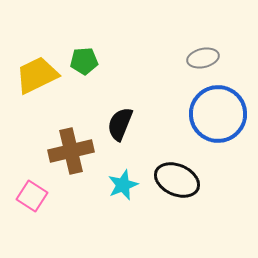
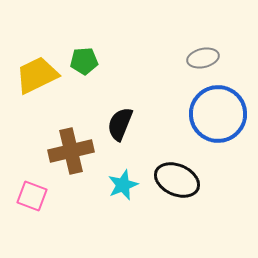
pink square: rotated 12 degrees counterclockwise
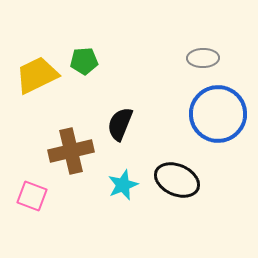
gray ellipse: rotated 12 degrees clockwise
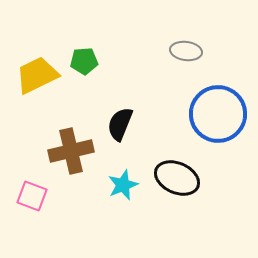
gray ellipse: moved 17 px left, 7 px up; rotated 8 degrees clockwise
black ellipse: moved 2 px up
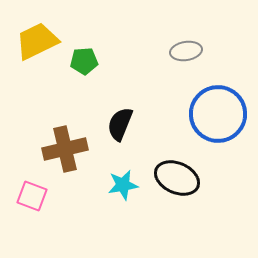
gray ellipse: rotated 16 degrees counterclockwise
yellow trapezoid: moved 34 px up
brown cross: moved 6 px left, 2 px up
cyan star: rotated 12 degrees clockwise
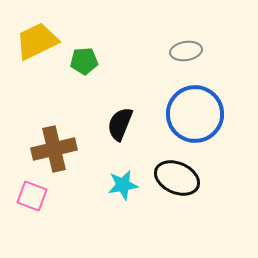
blue circle: moved 23 px left
brown cross: moved 11 px left
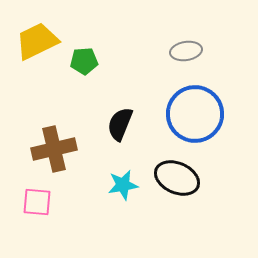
pink square: moved 5 px right, 6 px down; rotated 16 degrees counterclockwise
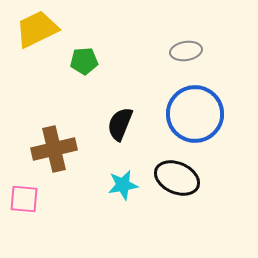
yellow trapezoid: moved 12 px up
pink square: moved 13 px left, 3 px up
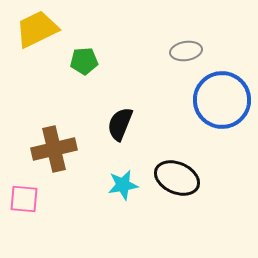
blue circle: moved 27 px right, 14 px up
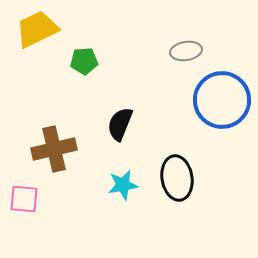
black ellipse: rotated 57 degrees clockwise
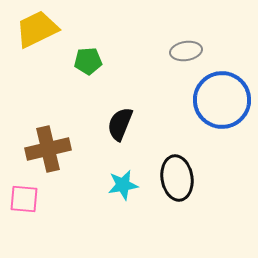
green pentagon: moved 4 px right
brown cross: moved 6 px left
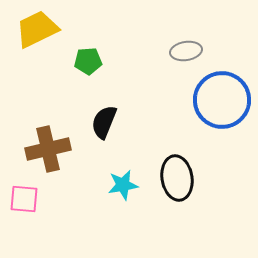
black semicircle: moved 16 px left, 2 px up
